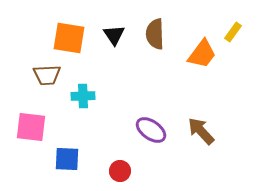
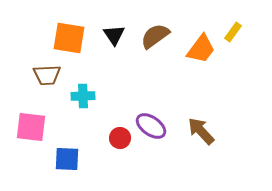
brown semicircle: moved 2 px down; rotated 56 degrees clockwise
orange trapezoid: moved 1 px left, 5 px up
purple ellipse: moved 4 px up
red circle: moved 33 px up
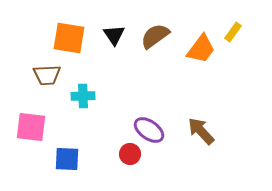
purple ellipse: moved 2 px left, 4 px down
red circle: moved 10 px right, 16 px down
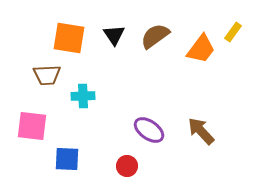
pink square: moved 1 px right, 1 px up
red circle: moved 3 px left, 12 px down
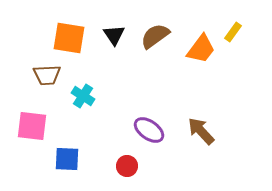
cyan cross: rotated 35 degrees clockwise
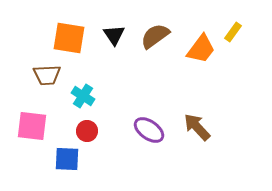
brown arrow: moved 4 px left, 4 px up
red circle: moved 40 px left, 35 px up
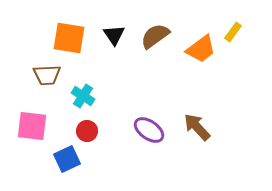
orange trapezoid: rotated 16 degrees clockwise
blue square: rotated 28 degrees counterclockwise
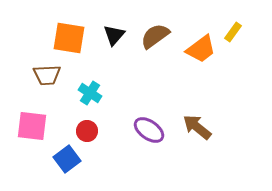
black triangle: rotated 15 degrees clockwise
cyan cross: moved 7 px right, 3 px up
brown arrow: rotated 8 degrees counterclockwise
blue square: rotated 12 degrees counterclockwise
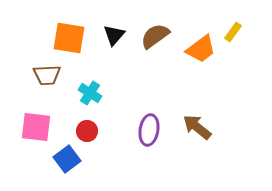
pink square: moved 4 px right, 1 px down
purple ellipse: rotated 64 degrees clockwise
